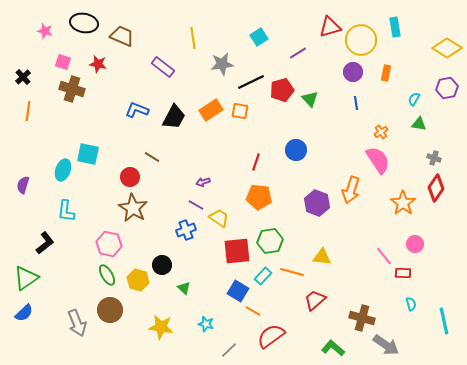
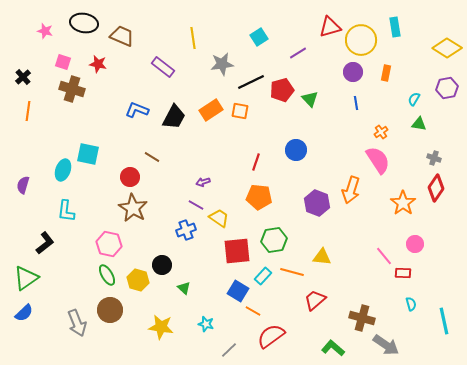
green hexagon at (270, 241): moved 4 px right, 1 px up
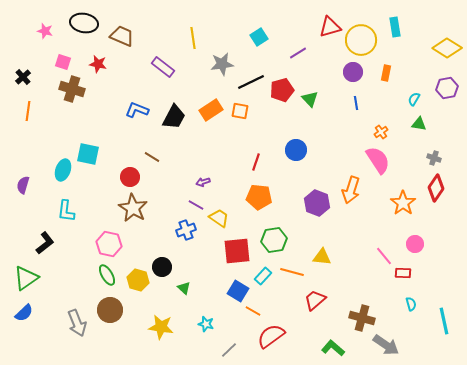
black circle at (162, 265): moved 2 px down
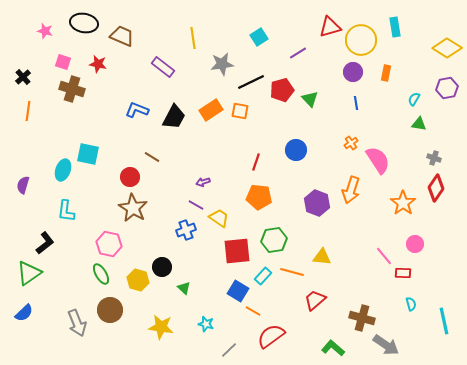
orange cross at (381, 132): moved 30 px left, 11 px down
green ellipse at (107, 275): moved 6 px left, 1 px up
green triangle at (26, 278): moved 3 px right, 5 px up
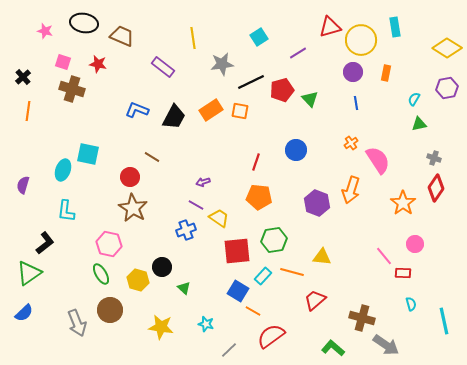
green triangle at (419, 124): rotated 21 degrees counterclockwise
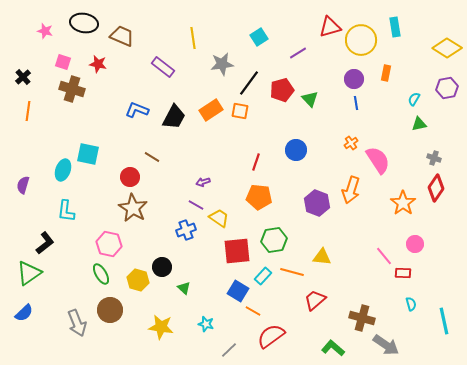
purple circle at (353, 72): moved 1 px right, 7 px down
black line at (251, 82): moved 2 px left, 1 px down; rotated 28 degrees counterclockwise
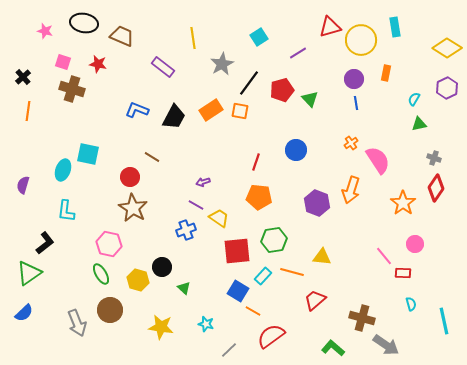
gray star at (222, 64): rotated 20 degrees counterclockwise
purple hexagon at (447, 88): rotated 15 degrees counterclockwise
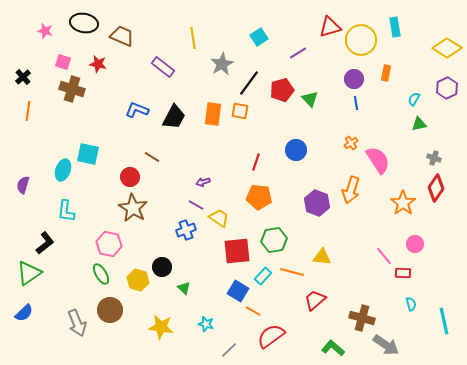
orange rectangle at (211, 110): moved 2 px right, 4 px down; rotated 50 degrees counterclockwise
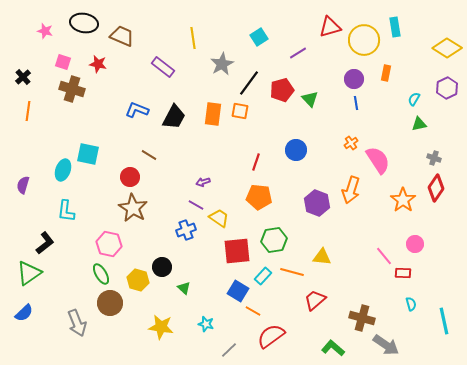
yellow circle at (361, 40): moved 3 px right
brown line at (152, 157): moved 3 px left, 2 px up
orange star at (403, 203): moved 3 px up
brown circle at (110, 310): moved 7 px up
